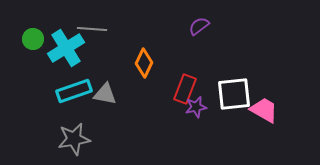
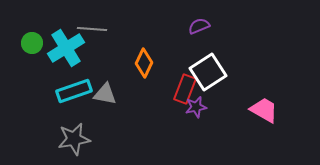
purple semicircle: rotated 15 degrees clockwise
green circle: moved 1 px left, 4 px down
white square: moved 26 px left, 22 px up; rotated 27 degrees counterclockwise
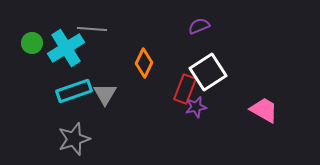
gray triangle: rotated 50 degrees clockwise
gray star: rotated 8 degrees counterclockwise
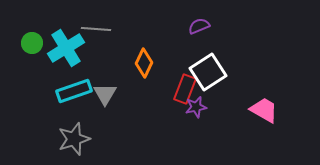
gray line: moved 4 px right
